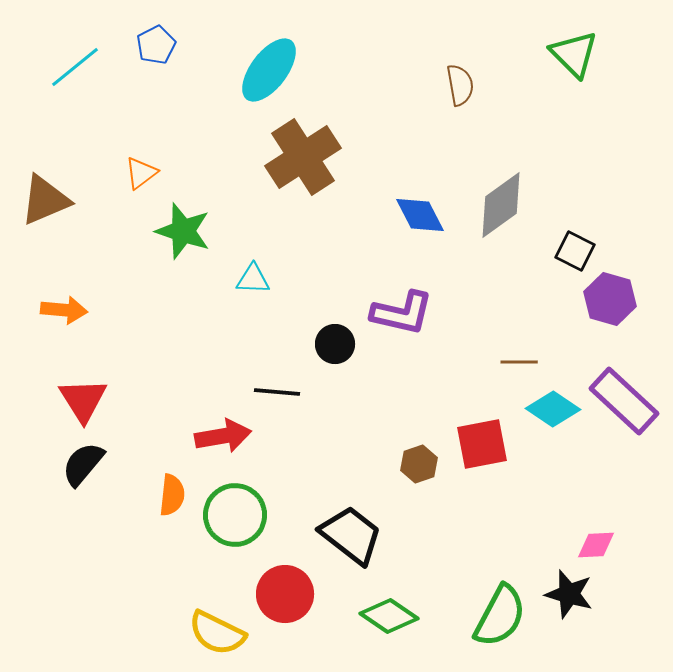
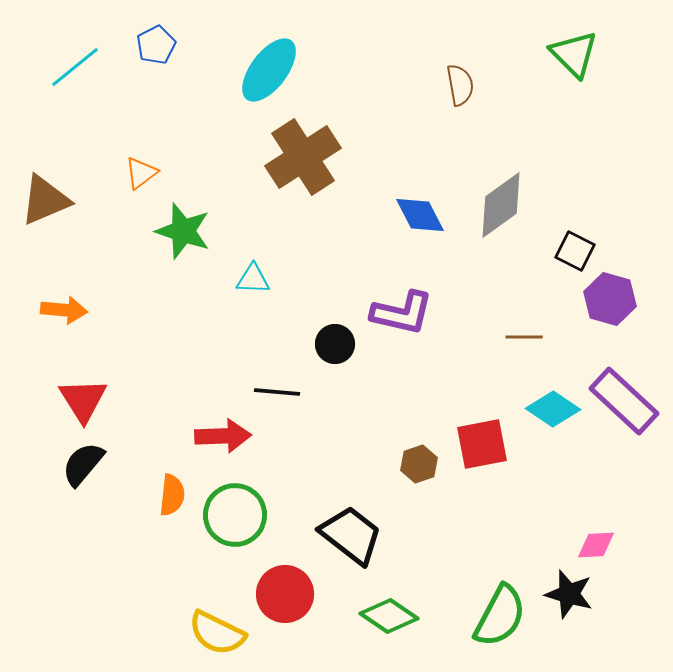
brown line: moved 5 px right, 25 px up
red arrow: rotated 8 degrees clockwise
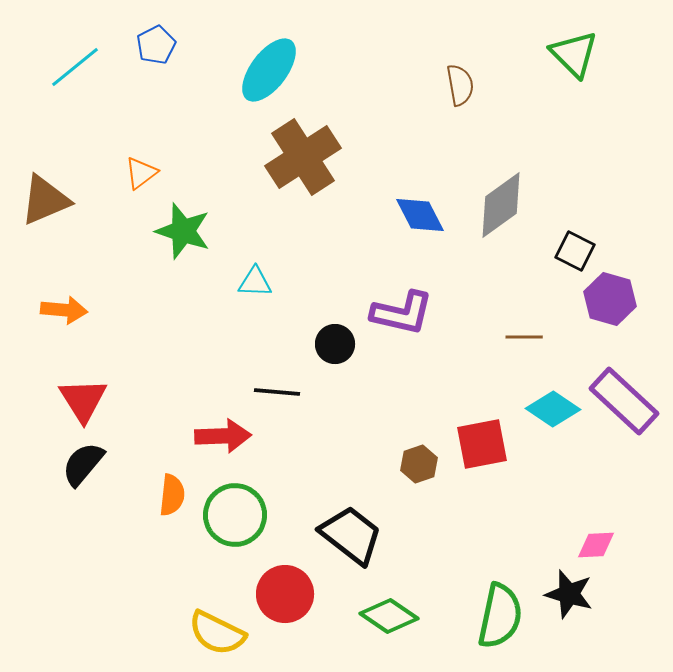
cyan triangle: moved 2 px right, 3 px down
green semicircle: rotated 16 degrees counterclockwise
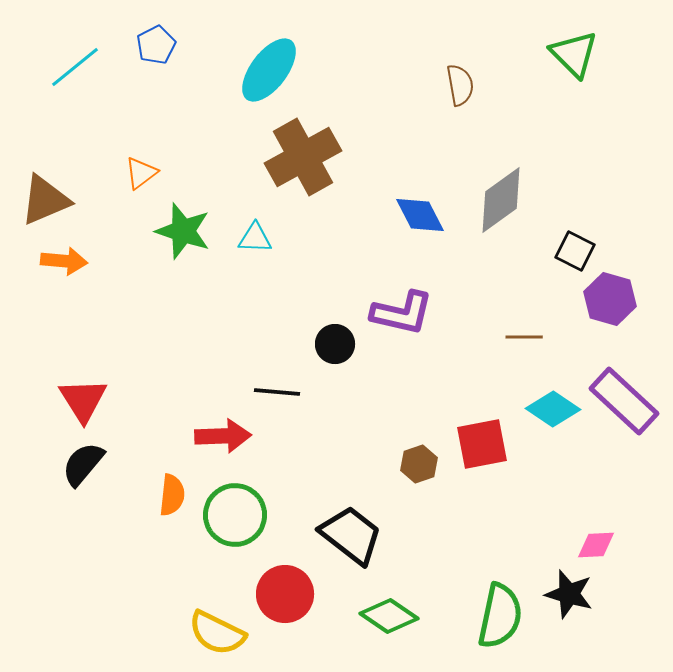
brown cross: rotated 4 degrees clockwise
gray diamond: moved 5 px up
cyan triangle: moved 44 px up
orange arrow: moved 49 px up
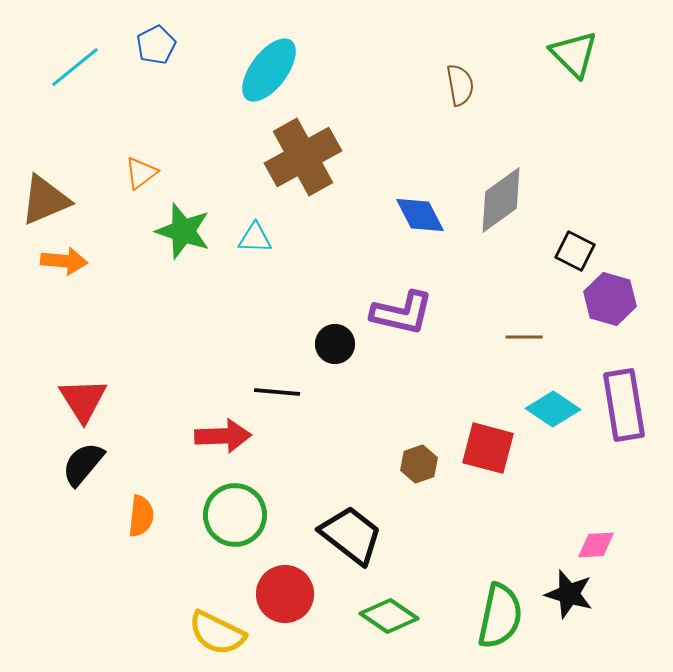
purple rectangle: moved 4 px down; rotated 38 degrees clockwise
red square: moved 6 px right, 4 px down; rotated 26 degrees clockwise
orange semicircle: moved 31 px left, 21 px down
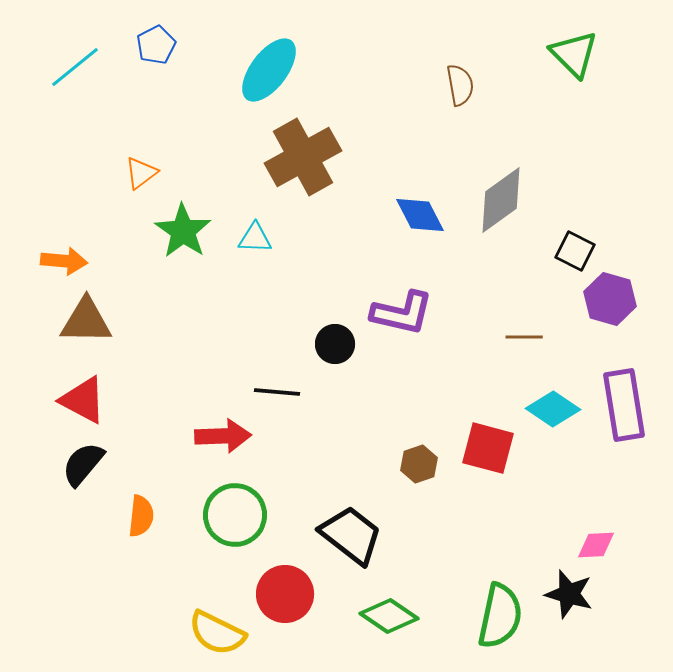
brown triangle: moved 41 px right, 121 px down; rotated 24 degrees clockwise
green star: rotated 16 degrees clockwise
red triangle: rotated 30 degrees counterclockwise
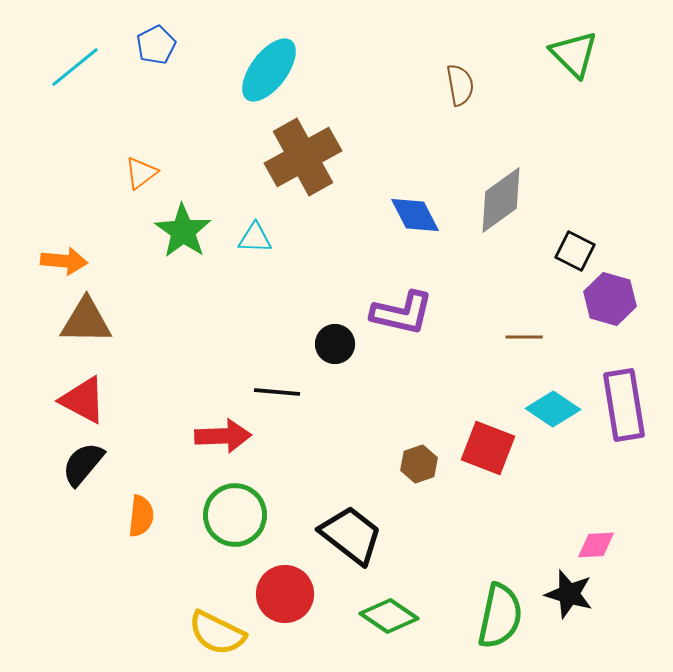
blue diamond: moved 5 px left
red square: rotated 6 degrees clockwise
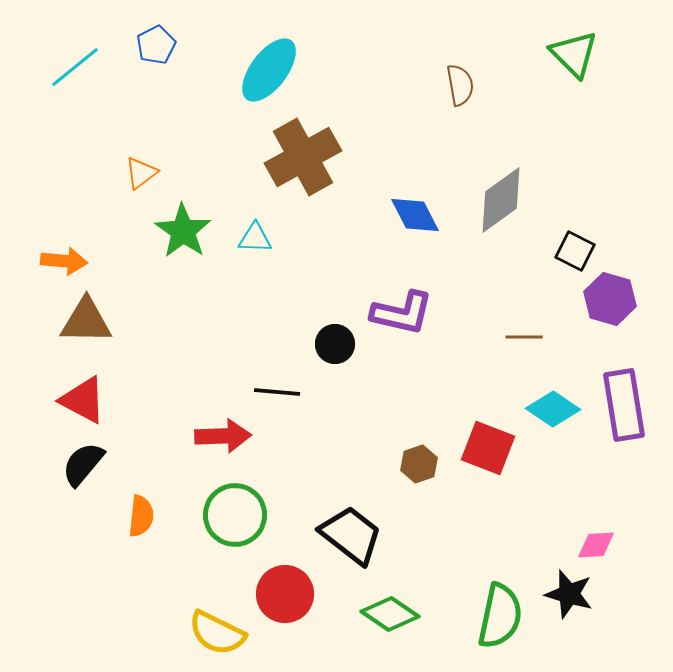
green diamond: moved 1 px right, 2 px up
